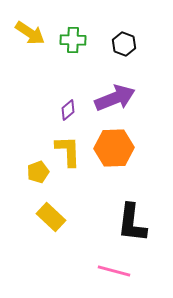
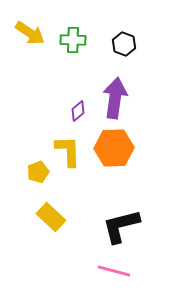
purple arrow: rotated 60 degrees counterclockwise
purple diamond: moved 10 px right, 1 px down
black L-shape: moved 11 px left, 3 px down; rotated 69 degrees clockwise
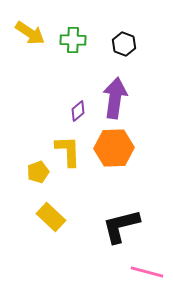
pink line: moved 33 px right, 1 px down
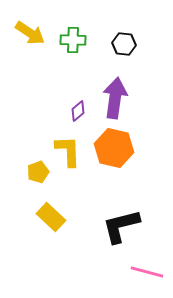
black hexagon: rotated 15 degrees counterclockwise
orange hexagon: rotated 15 degrees clockwise
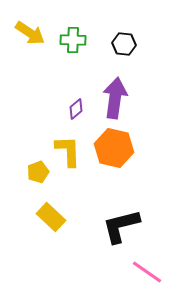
purple diamond: moved 2 px left, 2 px up
pink line: rotated 20 degrees clockwise
